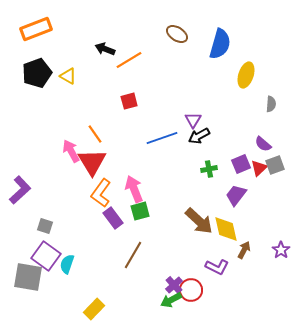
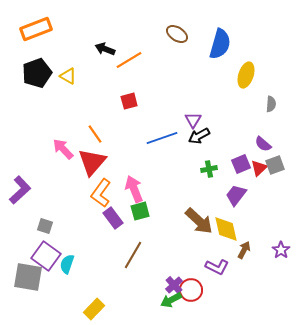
pink arrow at (71, 151): moved 8 px left, 2 px up; rotated 15 degrees counterclockwise
red triangle at (92, 162): rotated 12 degrees clockwise
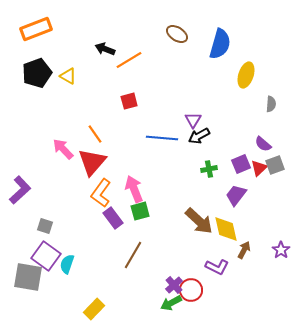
blue line at (162, 138): rotated 24 degrees clockwise
green arrow at (171, 300): moved 3 px down
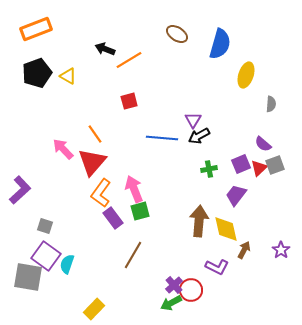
brown arrow at (199, 221): rotated 128 degrees counterclockwise
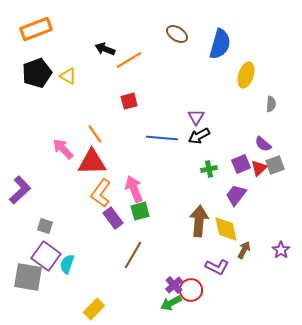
purple triangle at (193, 120): moved 3 px right, 3 px up
red triangle at (92, 162): rotated 48 degrees clockwise
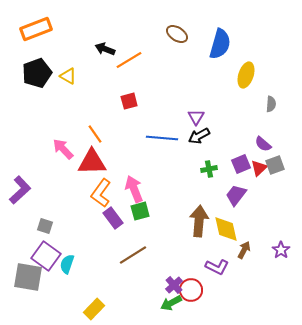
brown line at (133, 255): rotated 28 degrees clockwise
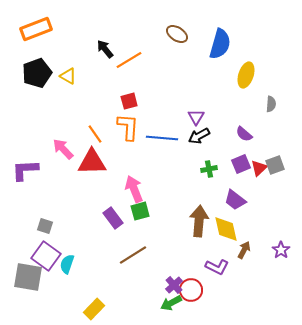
black arrow at (105, 49): rotated 30 degrees clockwise
purple semicircle at (263, 144): moved 19 px left, 10 px up
purple L-shape at (20, 190): moved 5 px right, 20 px up; rotated 140 degrees counterclockwise
orange L-shape at (101, 193): moved 27 px right, 66 px up; rotated 148 degrees clockwise
purple trapezoid at (236, 195): moved 1 px left, 5 px down; rotated 90 degrees counterclockwise
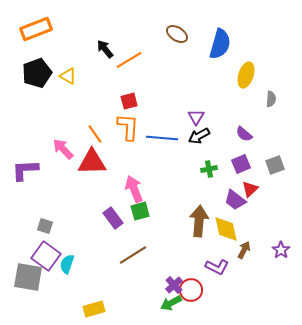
gray semicircle at (271, 104): moved 5 px up
red triangle at (259, 168): moved 9 px left, 21 px down
yellow rectangle at (94, 309): rotated 30 degrees clockwise
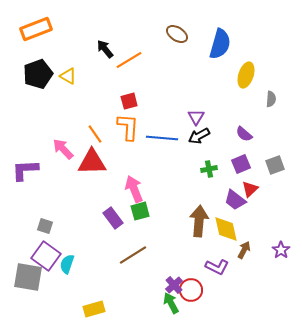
black pentagon at (37, 73): moved 1 px right, 1 px down
green arrow at (171, 303): rotated 90 degrees clockwise
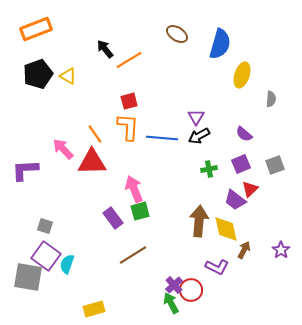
yellow ellipse at (246, 75): moved 4 px left
